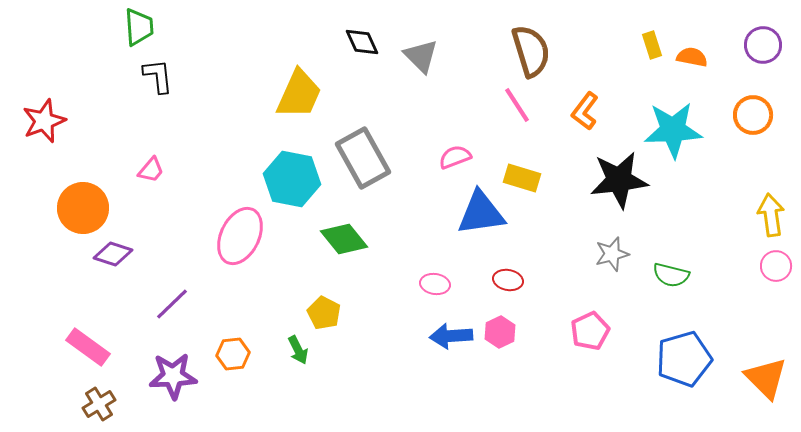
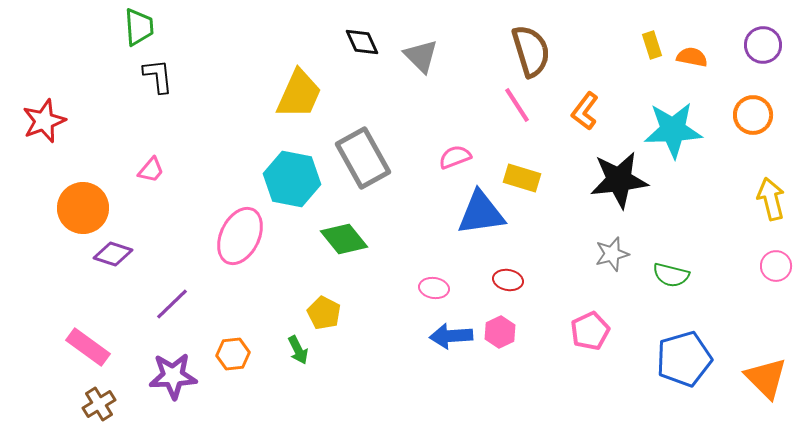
yellow arrow at (771, 215): moved 16 px up; rotated 6 degrees counterclockwise
pink ellipse at (435, 284): moved 1 px left, 4 px down
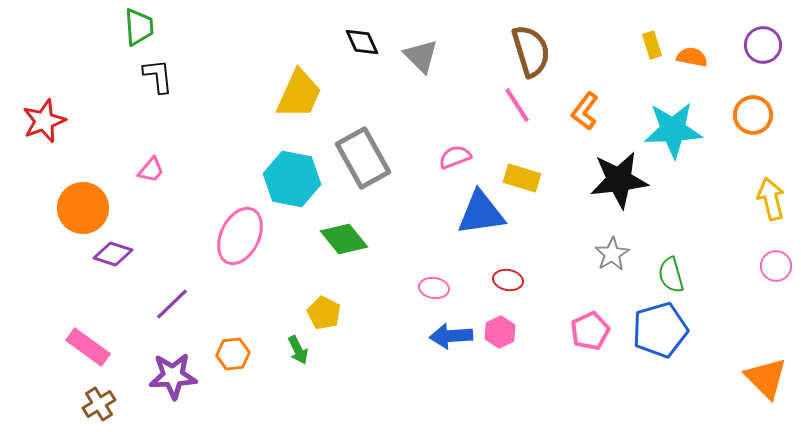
gray star at (612, 254): rotated 16 degrees counterclockwise
green semicircle at (671, 275): rotated 60 degrees clockwise
blue pentagon at (684, 359): moved 24 px left, 29 px up
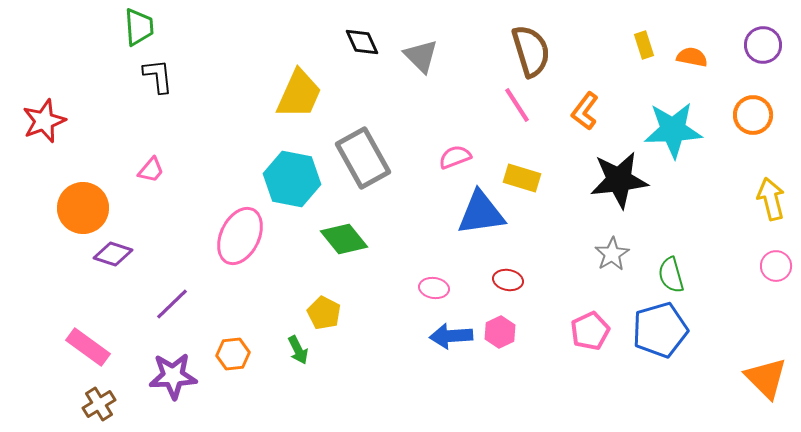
yellow rectangle at (652, 45): moved 8 px left
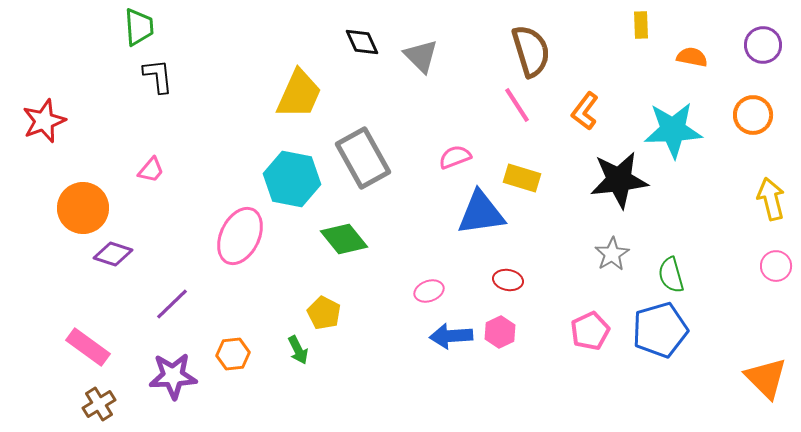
yellow rectangle at (644, 45): moved 3 px left, 20 px up; rotated 16 degrees clockwise
pink ellipse at (434, 288): moved 5 px left, 3 px down; rotated 28 degrees counterclockwise
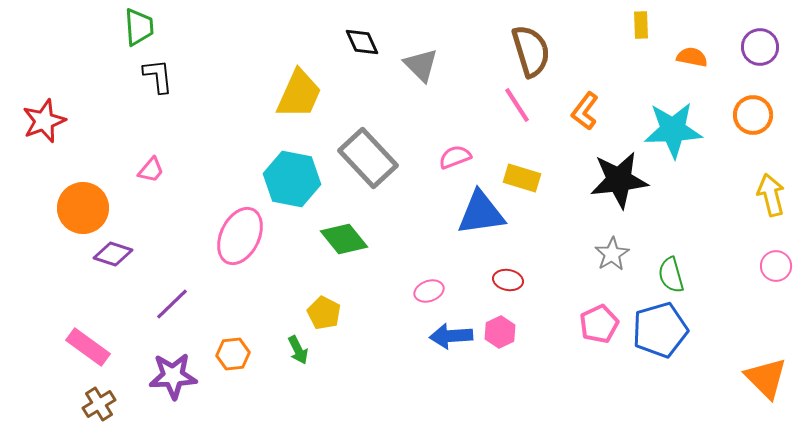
purple circle at (763, 45): moved 3 px left, 2 px down
gray triangle at (421, 56): moved 9 px down
gray rectangle at (363, 158): moved 5 px right; rotated 14 degrees counterclockwise
yellow arrow at (771, 199): moved 4 px up
pink pentagon at (590, 331): moved 9 px right, 7 px up
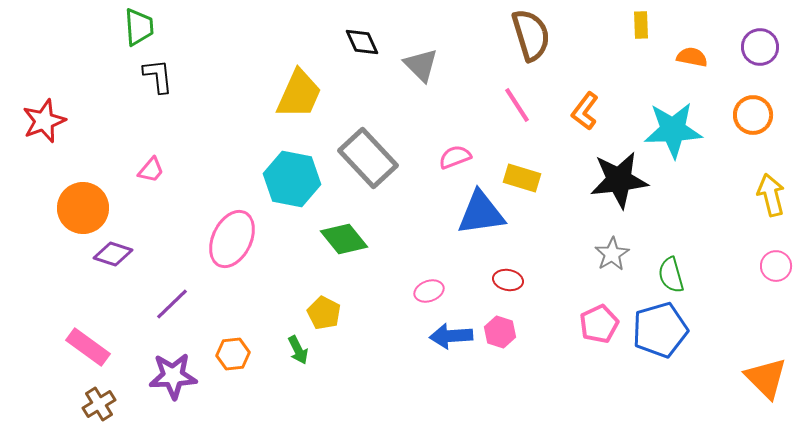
brown semicircle at (531, 51): moved 16 px up
pink ellipse at (240, 236): moved 8 px left, 3 px down
pink hexagon at (500, 332): rotated 16 degrees counterclockwise
